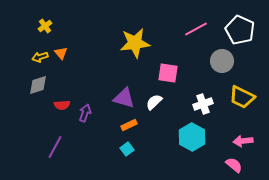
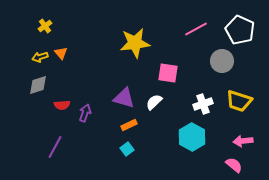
yellow trapezoid: moved 3 px left, 4 px down; rotated 8 degrees counterclockwise
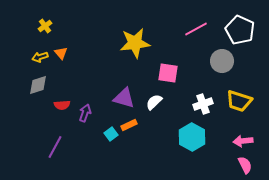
cyan square: moved 16 px left, 15 px up
pink semicircle: moved 11 px right; rotated 24 degrees clockwise
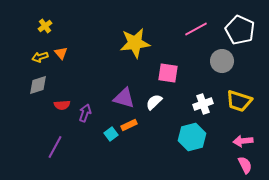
cyan hexagon: rotated 16 degrees clockwise
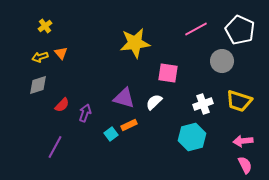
red semicircle: rotated 42 degrees counterclockwise
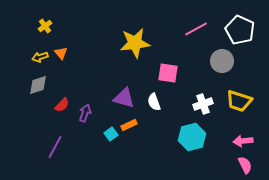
white semicircle: rotated 66 degrees counterclockwise
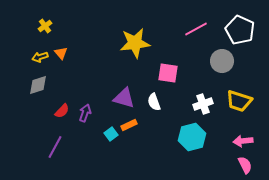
red semicircle: moved 6 px down
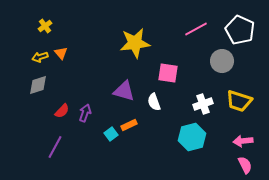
purple triangle: moved 7 px up
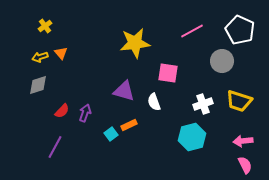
pink line: moved 4 px left, 2 px down
